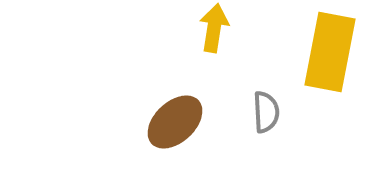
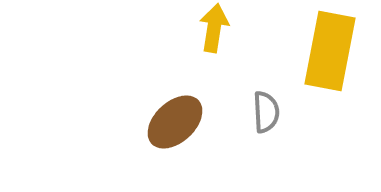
yellow rectangle: moved 1 px up
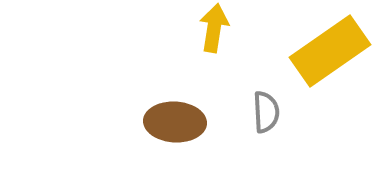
yellow rectangle: rotated 44 degrees clockwise
brown ellipse: rotated 46 degrees clockwise
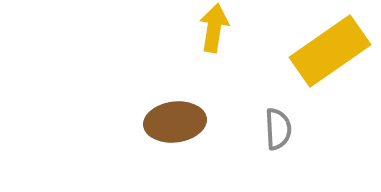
gray semicircle: moved 12 px right, 17 px down
brown ellipse: rotated 10 degrees counterclockwise
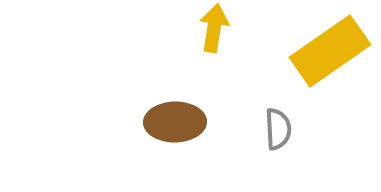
brown ellipse: rotated 6 degrees clockwise
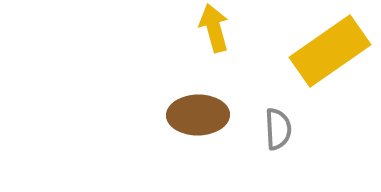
yellow arrow: rotated 24 degrees counterclockwise
brown ellipse: moved 23 px right, 7 px up
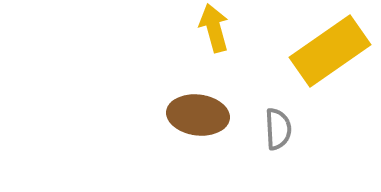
brown ellipse: rotated 8 degrees clockwise
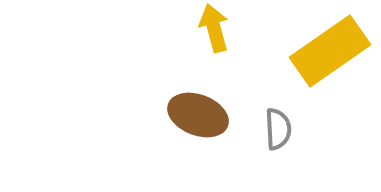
brown ellipse: rotated 14 degrees clockwise
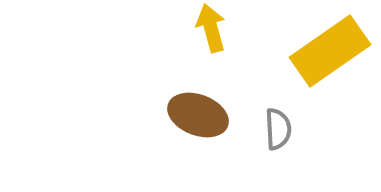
yellow arrow: moved 3 px left
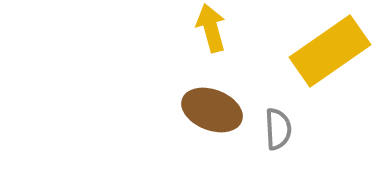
brown ellipse: moved 14 px right, 5 px up
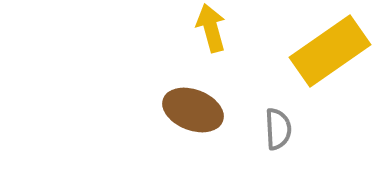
brown ellipse: moved 19 px left
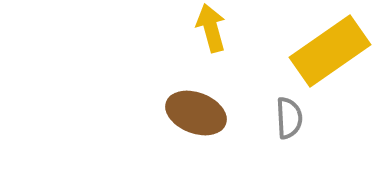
brown ellipse: moved 3 px right, 3 px down
gray semicircle: moved 11 px right, 11 px up
